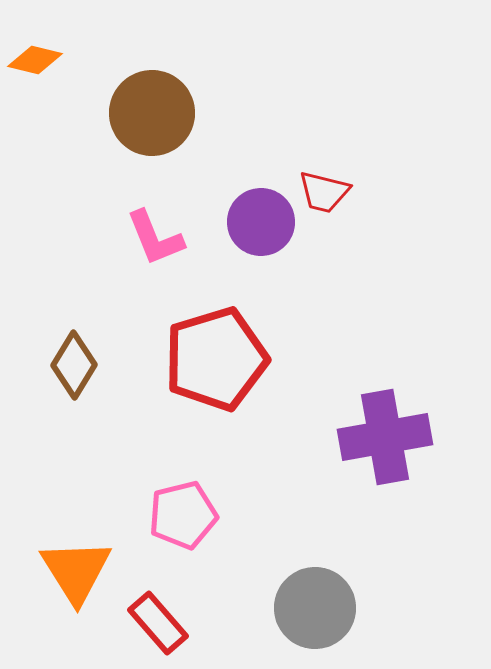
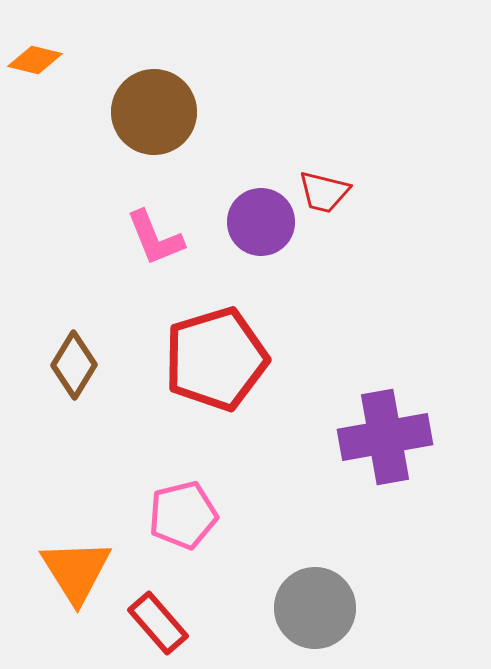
brown circle: moved 2 px right, 1 px up
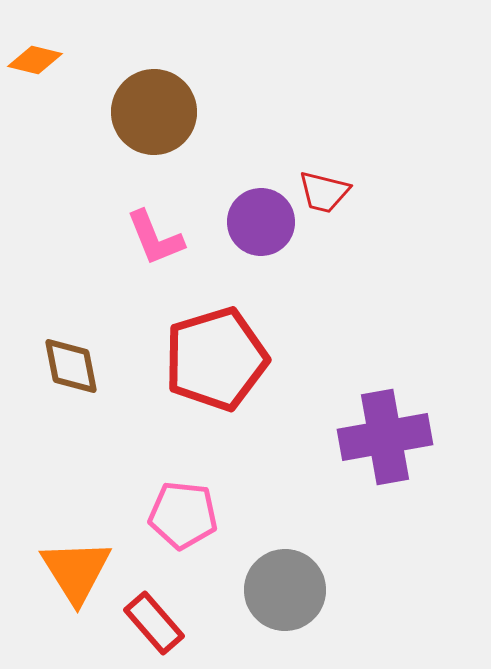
brown diamond: moved 3 px left, 1 px down; rotated 42 degrees counterclockwise
pink pentagon: rotated 20 degrees clockwise
gray circle: moved 30 px left, 18 px up
red rectangle: moved 4 px left
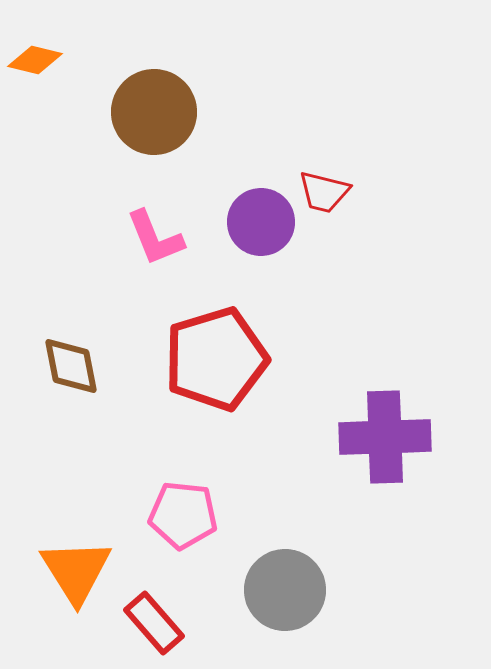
purple cross: rotated 8 degrees clockwise
